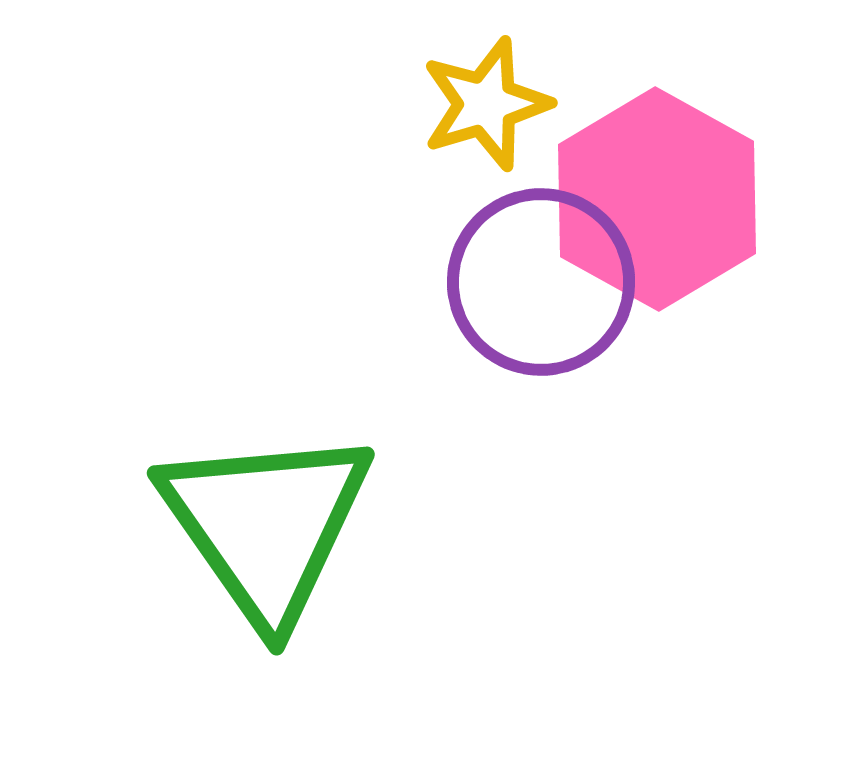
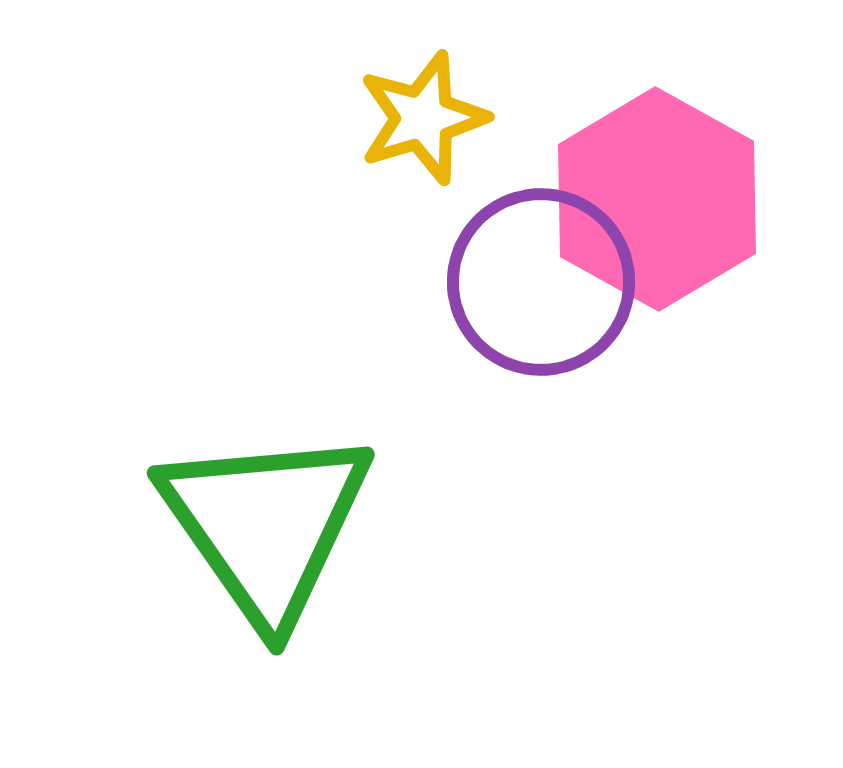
yellow star: moved 63 px left, 14 px down
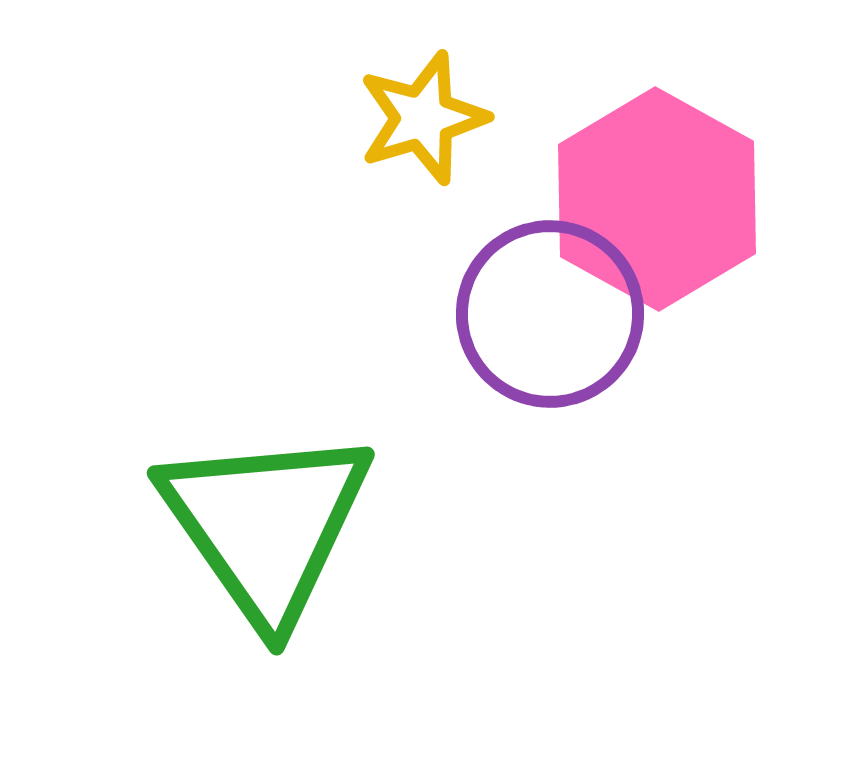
purple circle: moved 9 px right, 32 px down
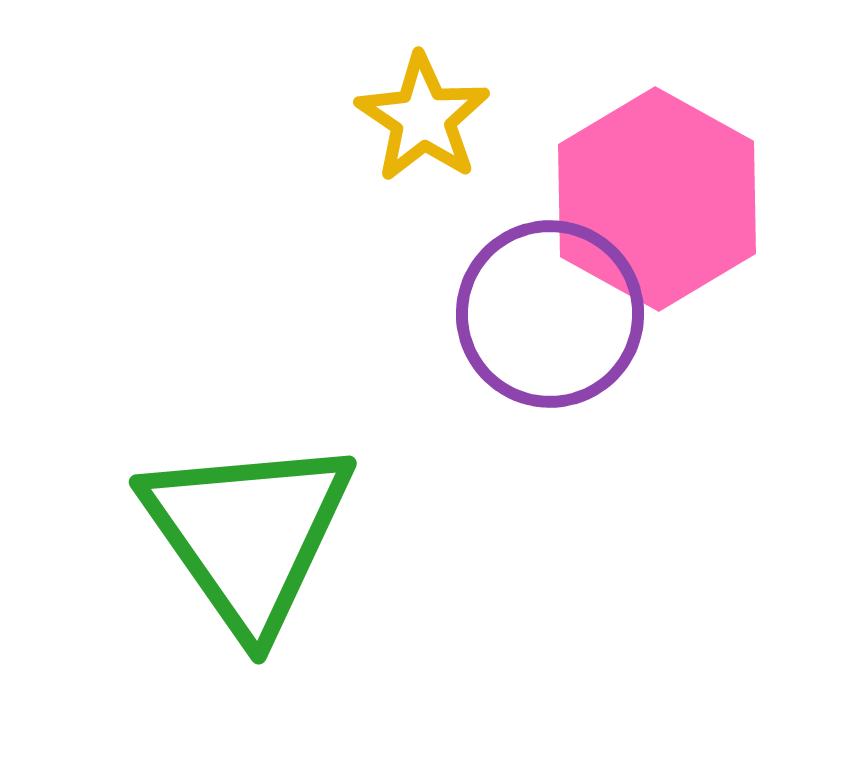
yellow star: rotated 21 degrees counterclockwise
green triangle: moved 18 px left, 9 px down
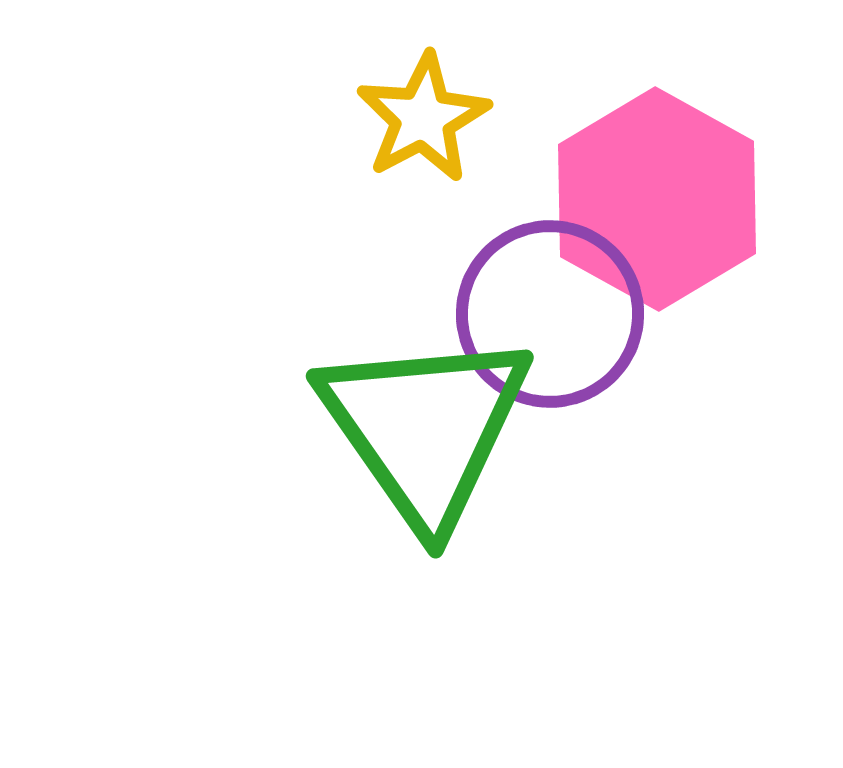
yellow star: rotated 10 degrees clockwise
green triangle: moved 177 px right, 106 px up
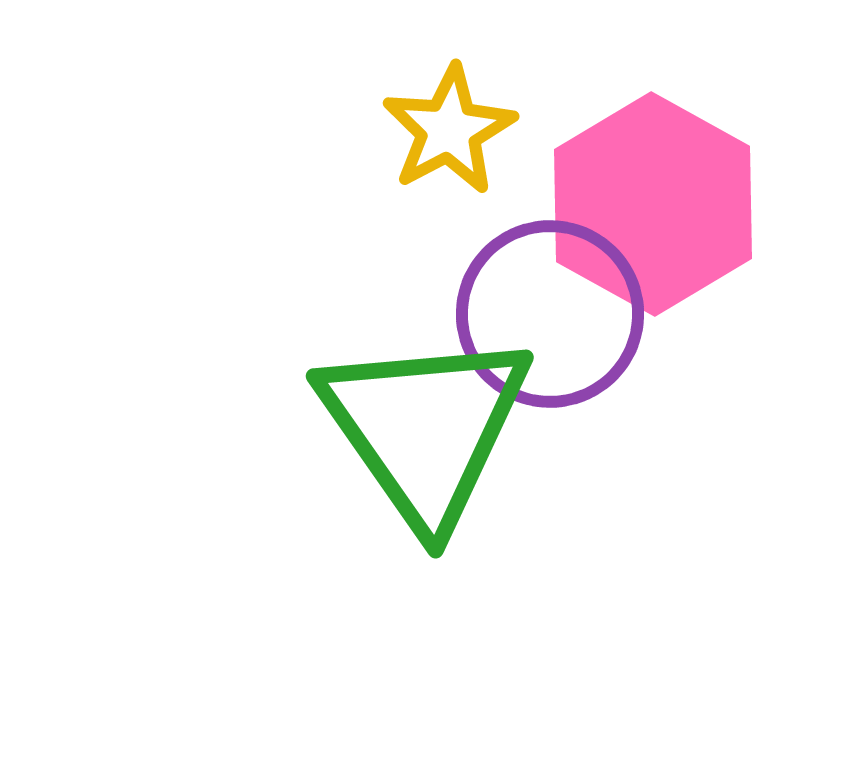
yellow star: moved 26 px right, 12 px down
pink hexagon: moved 4 px left, 5 px down
